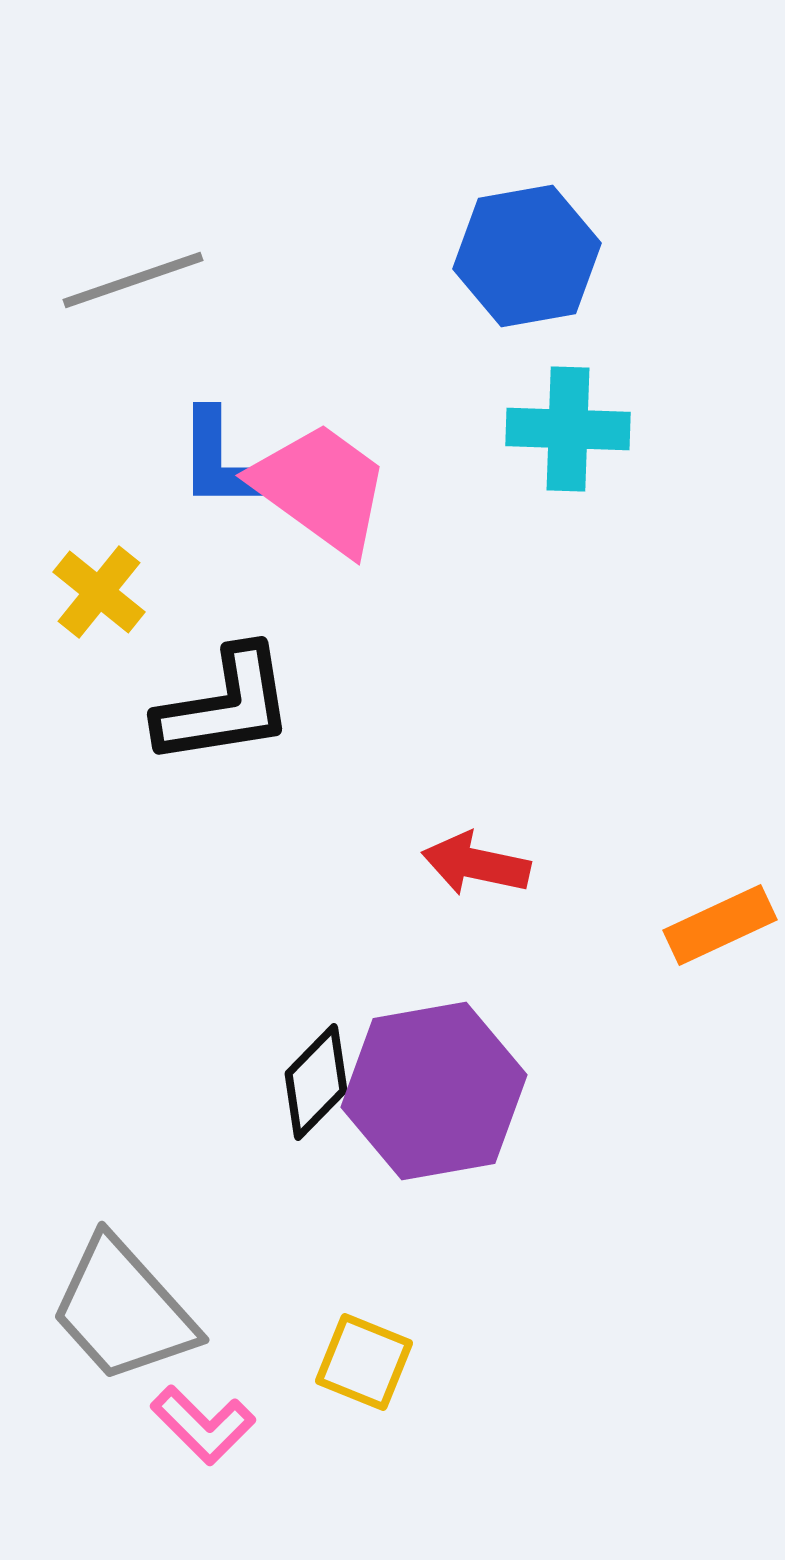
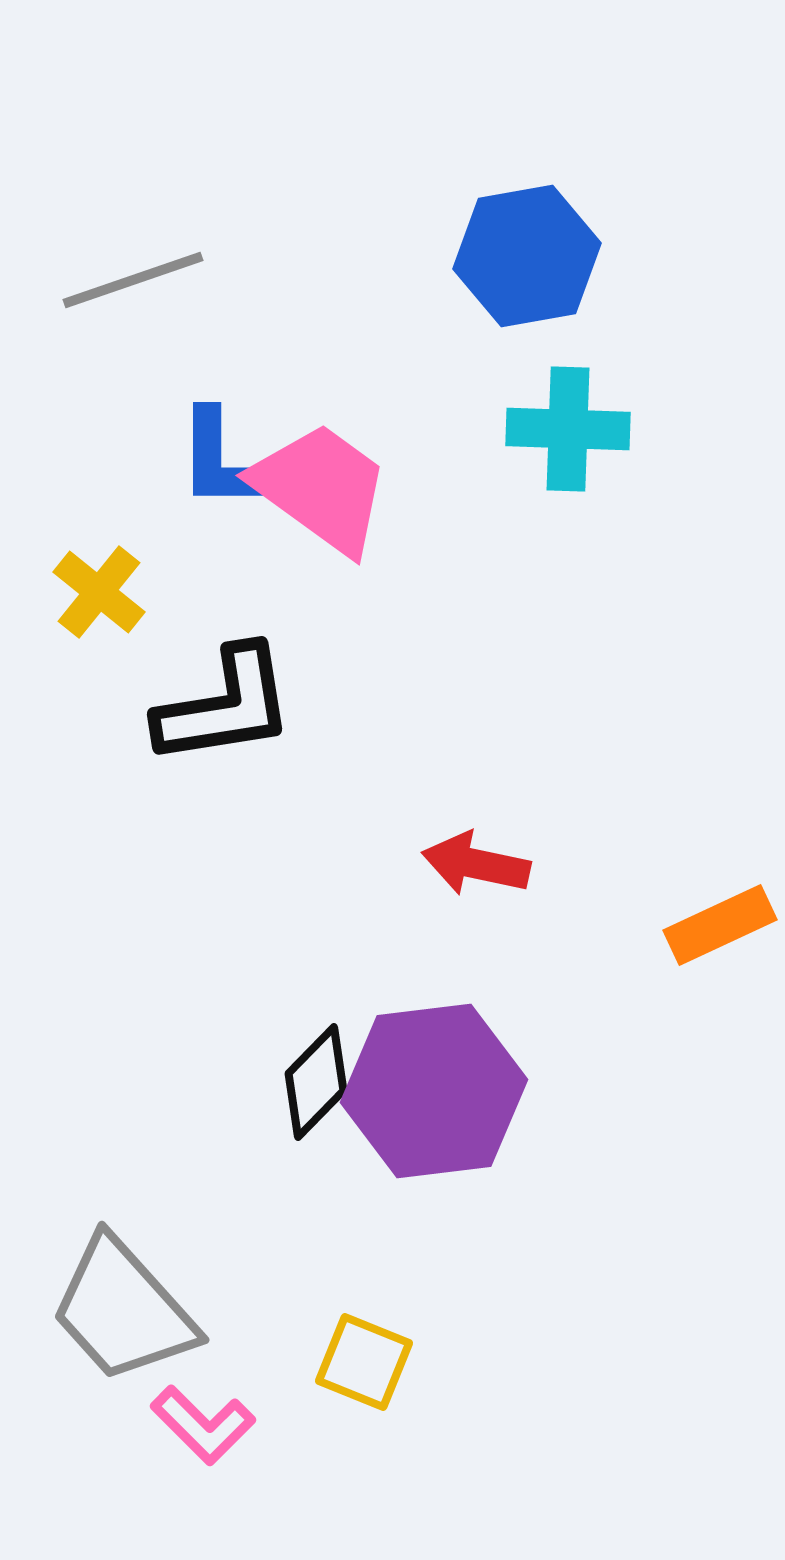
purple hexagon: rotated 3 degrees clockwise
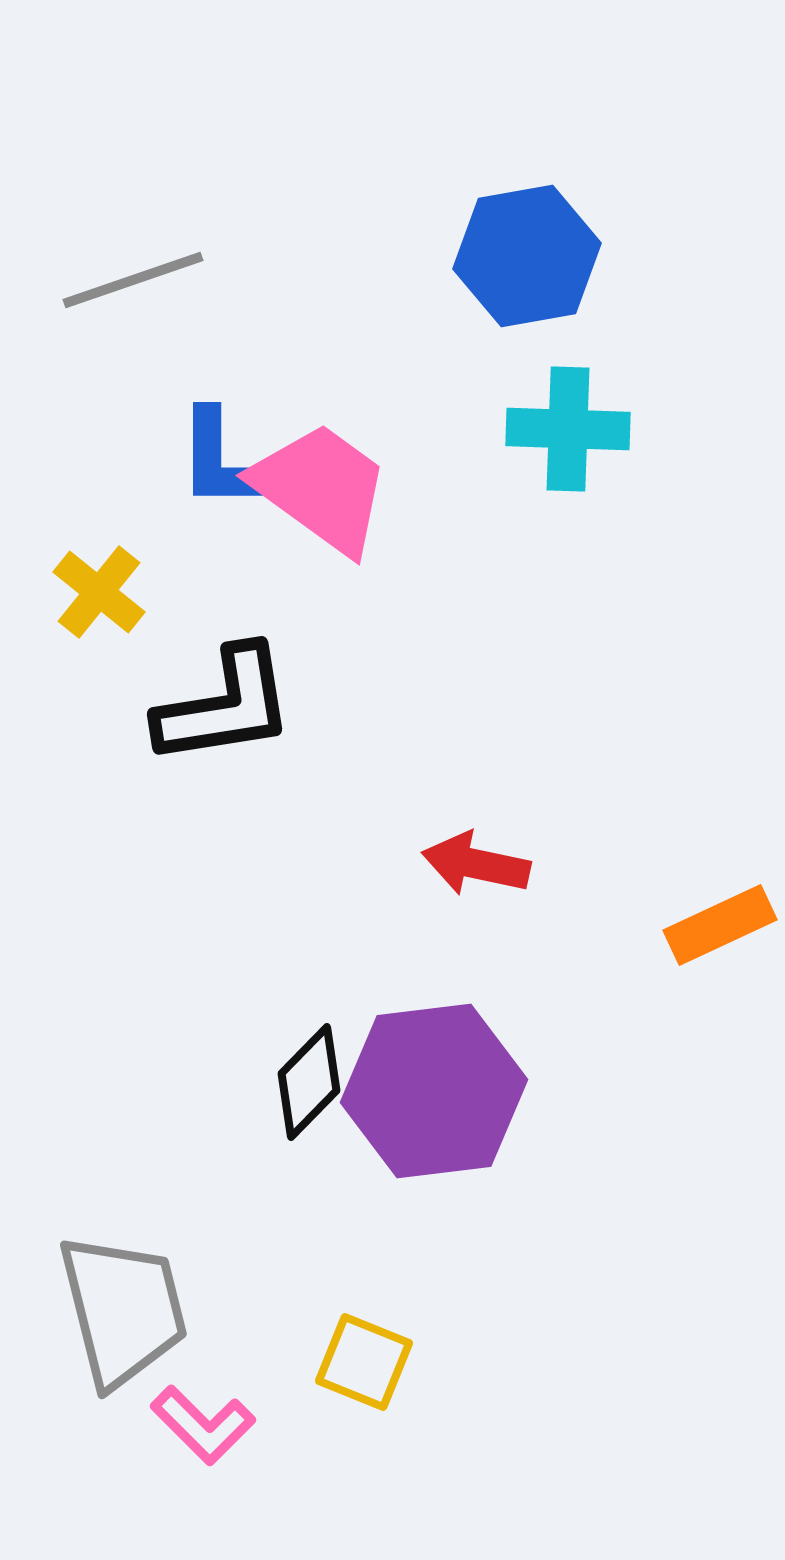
black diamond: moved 7 px left
gray trapezoid: rotated 152 degrees counterclockwise
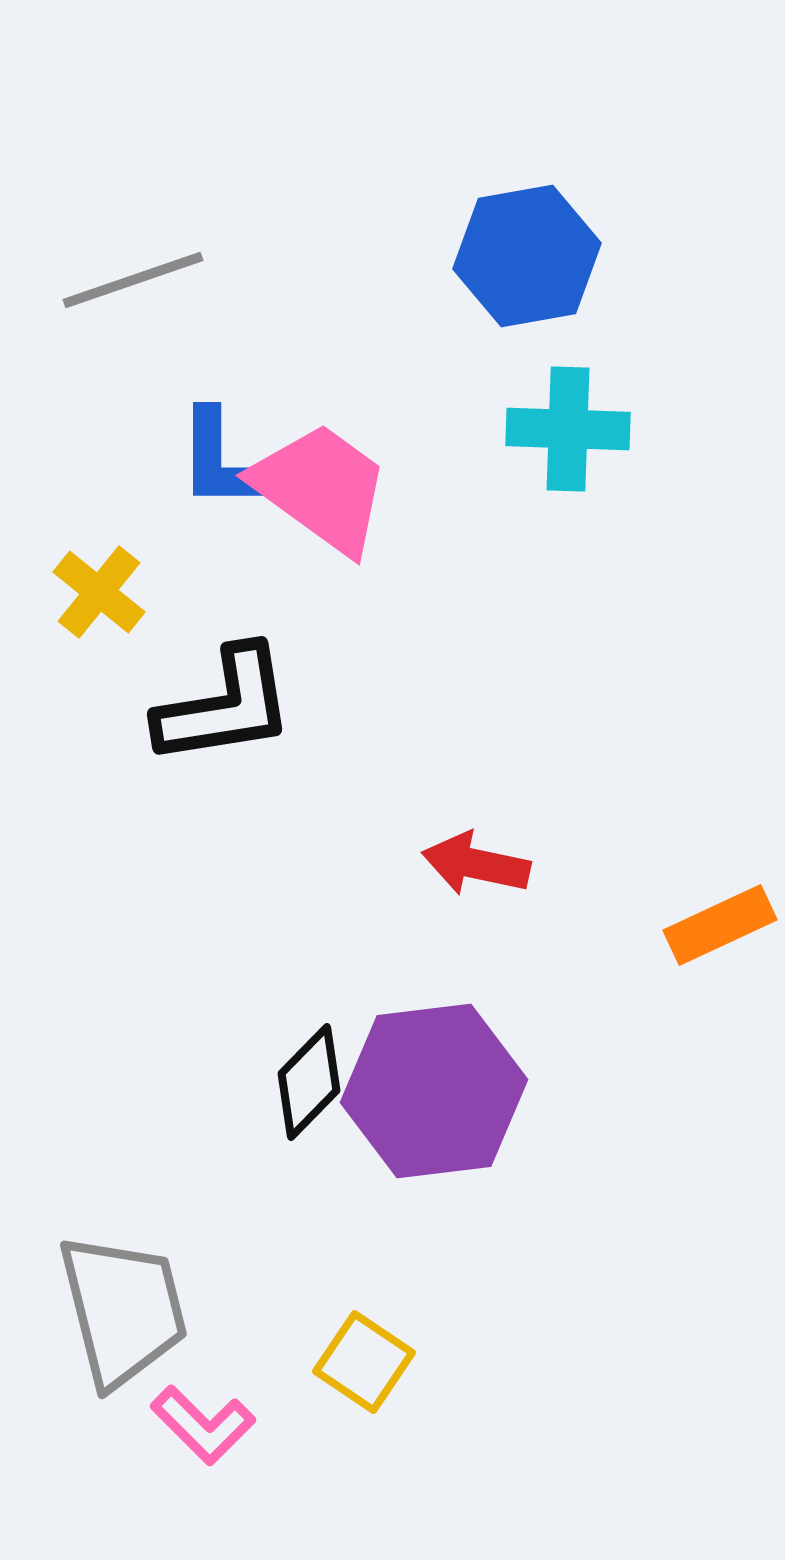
yellow square: rotated 12 degrees clockwise
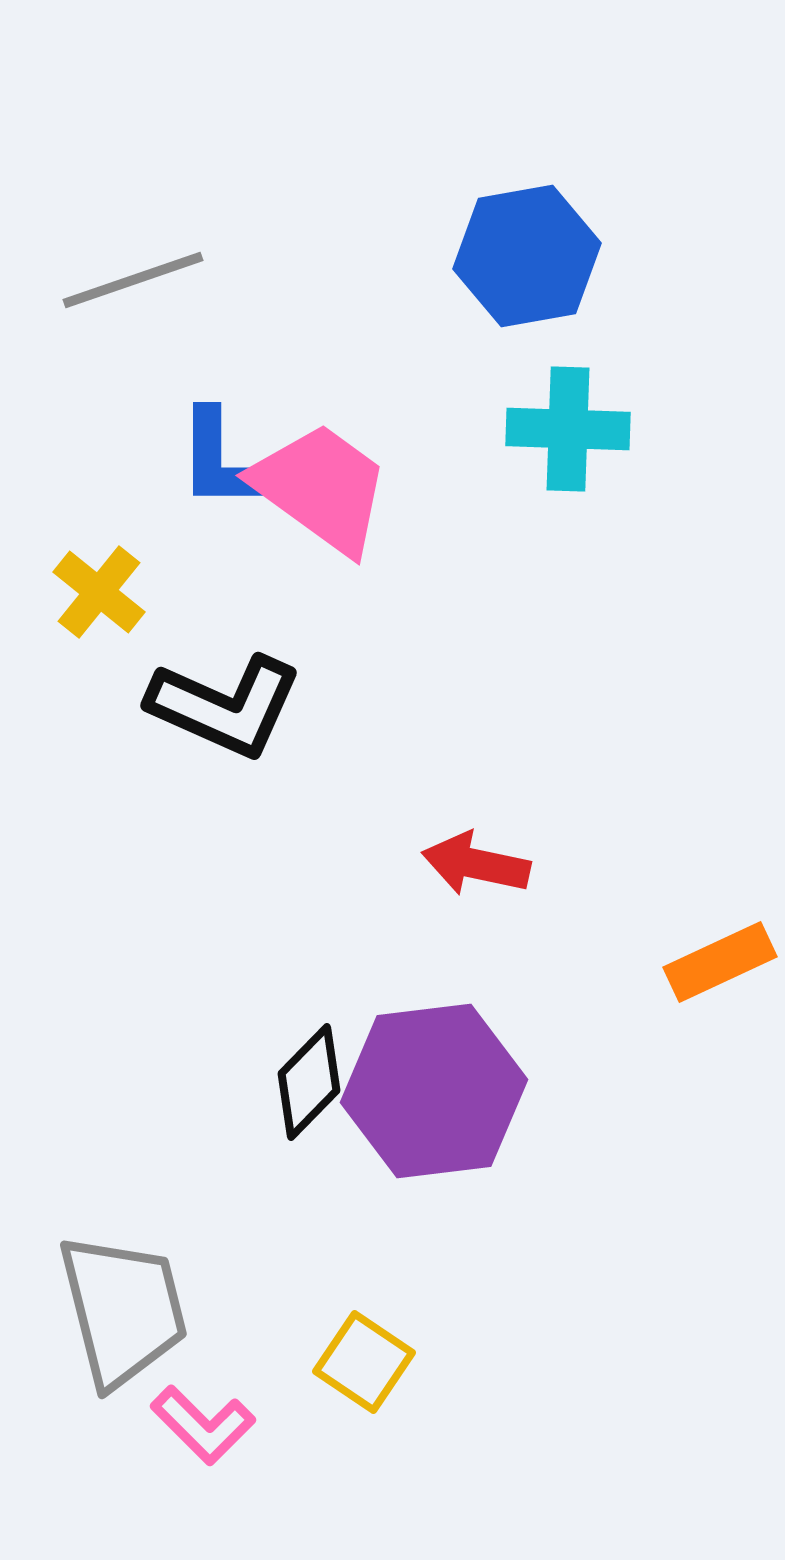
black L-shape: rotated 33 degrees clockwise
orange rectangle: moved 37 px down
